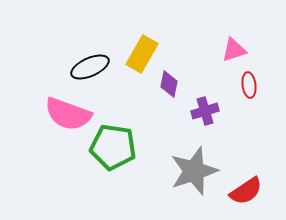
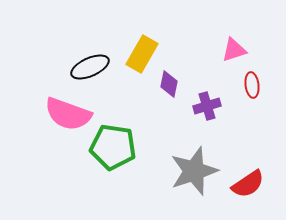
red ellipse: moved 3 px right
purple cross: moved 2 px right, 5 px up
red semicircle: moved 2 px right, 7 px up
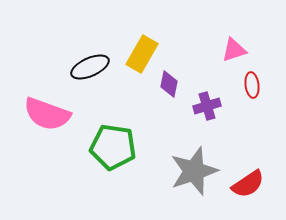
pink semicircle: moved 21 px left
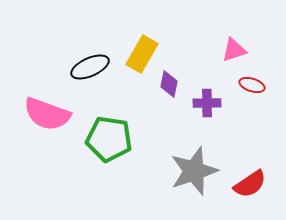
red ellipse: rotated 65 degrees counterclockwise
purple cross: moved 3 px up; rotated 16 degrees clockwise
green pentagon: moved 4 px left, 8 px up
red semicircle: moved 2 px right
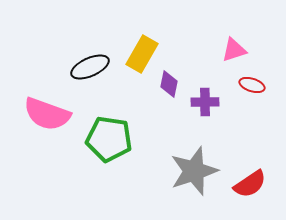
purple cross: moved 2 px left, 1 px up
